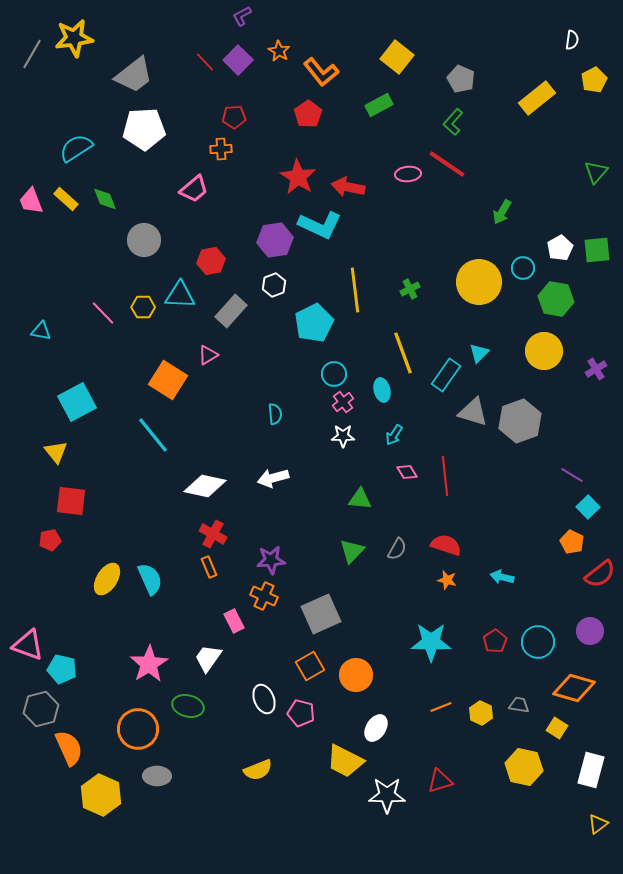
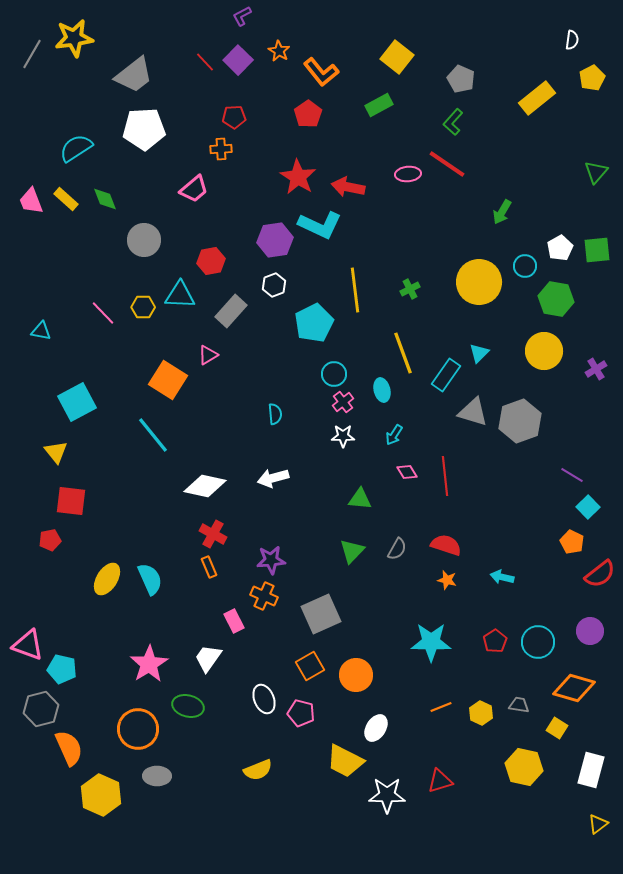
yellow pentagon at (594, 80): moved 2 px left, 2 px up
cyan circle at (523, 268): moved 2 px right, 2 px up
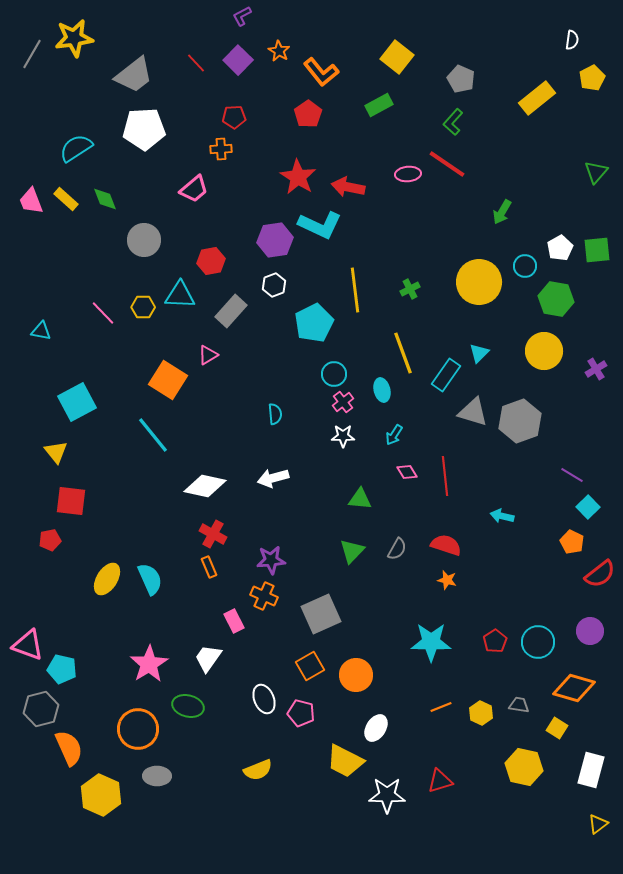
red line at (205, 62): moved 9 px left, 1 px down
cyan arrow at (502, 577): moved 61 px up
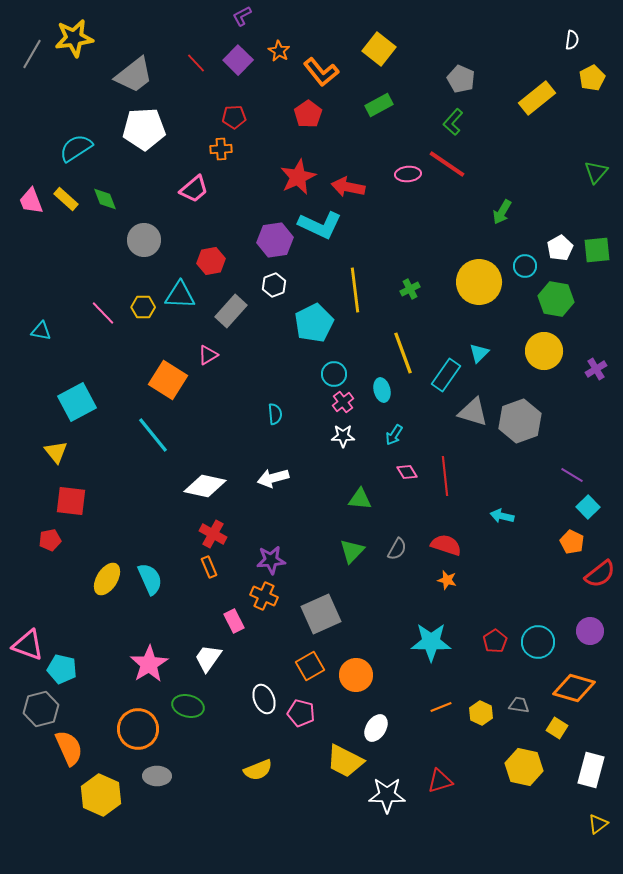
yellow square at (397, 57): moved 18 px left, 8 px up
red star at (298, 177): rotated 15 degrees clockwise
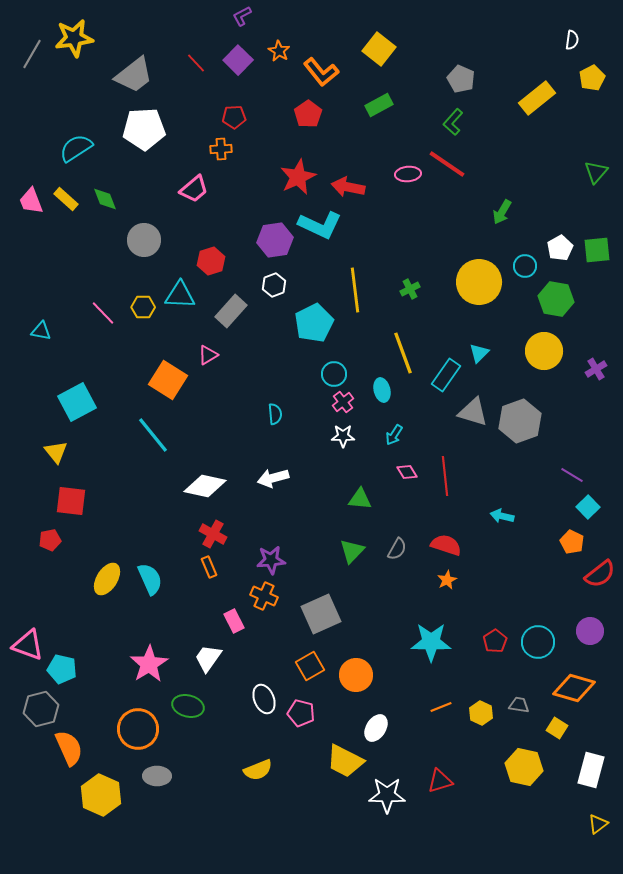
red hexagon at (211, 261): rotated 8 degrees counterclockwise
orange star at (447, 580): rotated 30 degrees clockwise
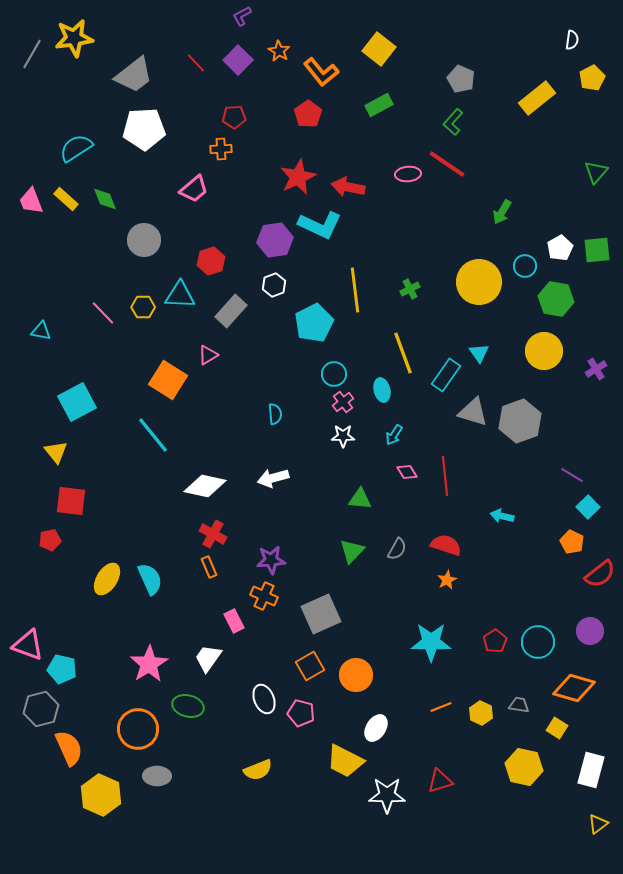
cyan triangle at (479, 353): rotated 20 degrees counterclockwise
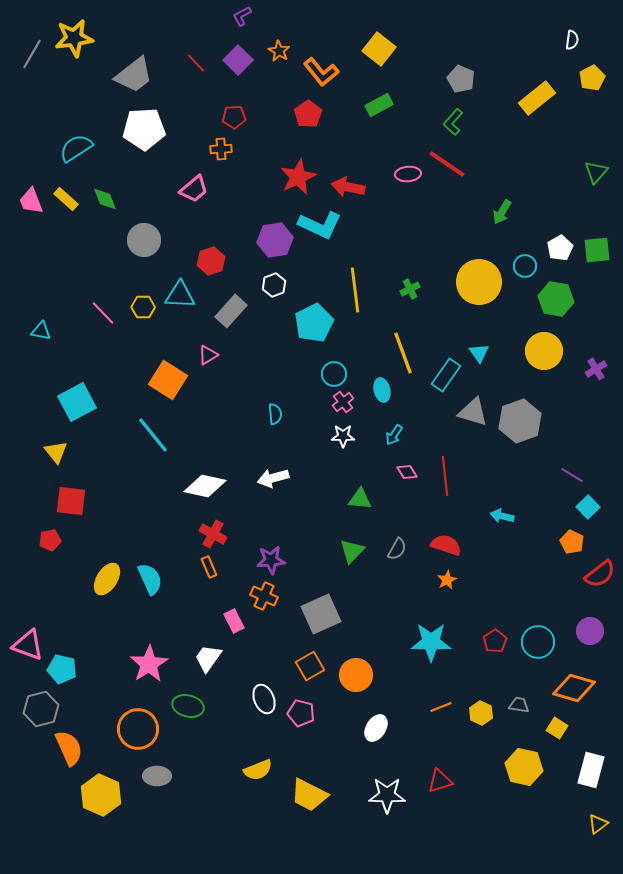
yellow trapezoid at (345, 761): moved 36 px left, 34 px down
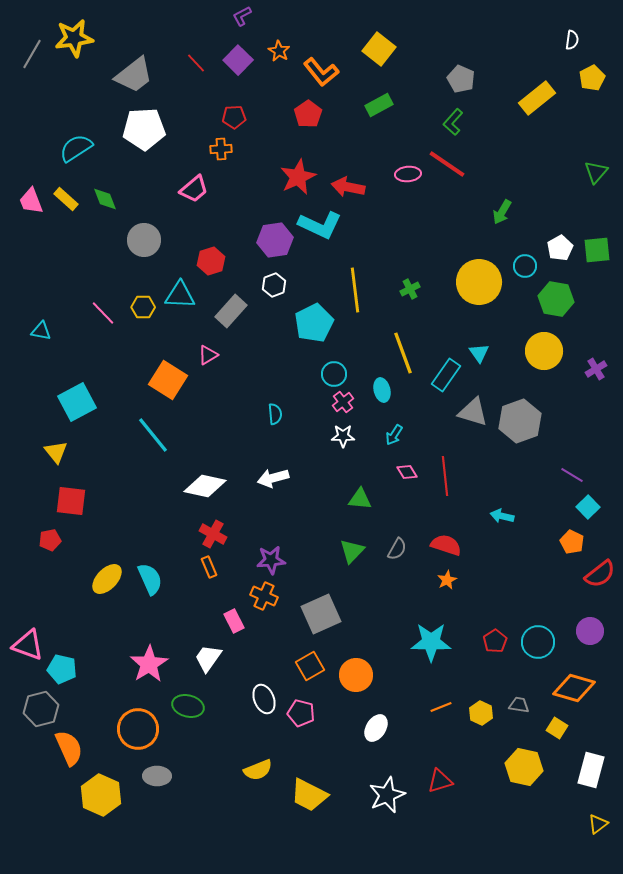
yellow ellipse at (107, 579): rotated 12 degrees clockwise
white star at (387, 795): rotated 24 degrees counterclockwise
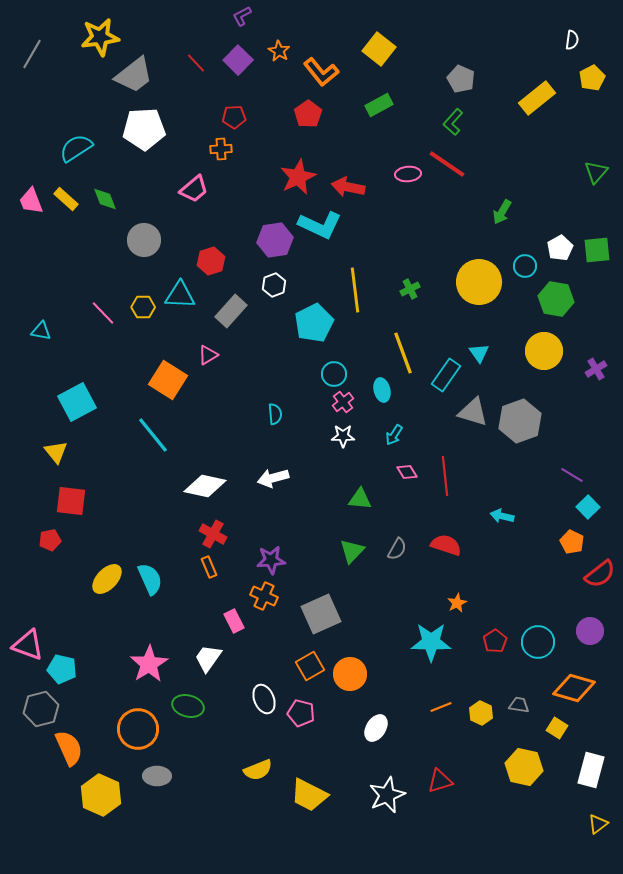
yellow star at (74, 38): moved 26 px right, 1 px up
orange star at (447, 580): moved 10 px right, 23 px down
orange circle at (356, 675): moved 6 px left, 1 px up
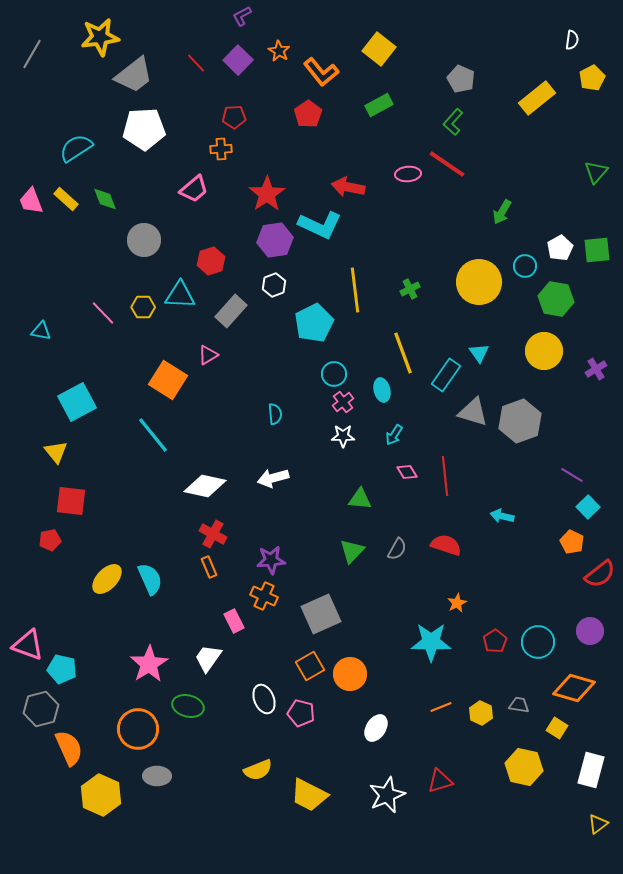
red star at (298, 177): moved 31 px left, 17 px down; rotated 9 degrees counterclockwise
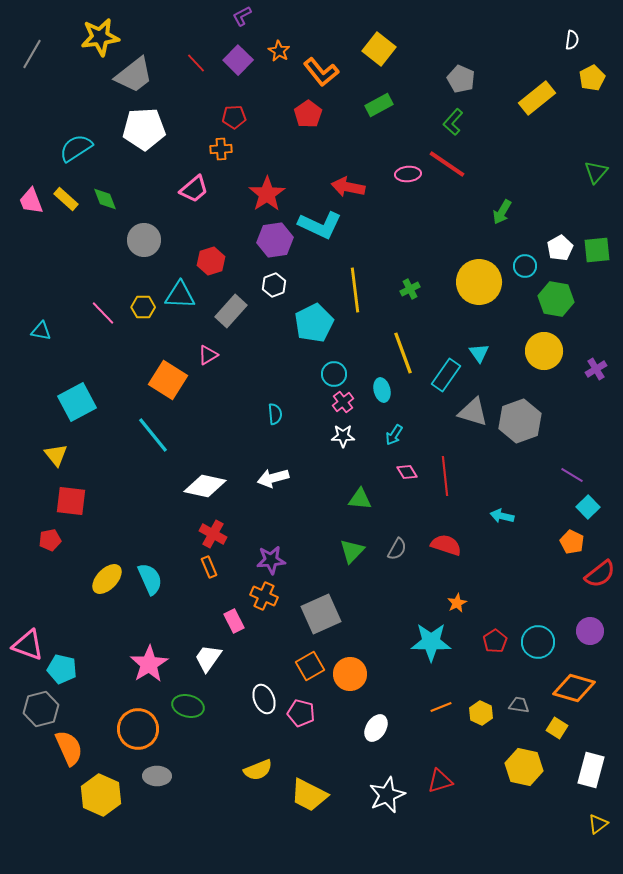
yellow triangle at (56, 452): moved 3 px down
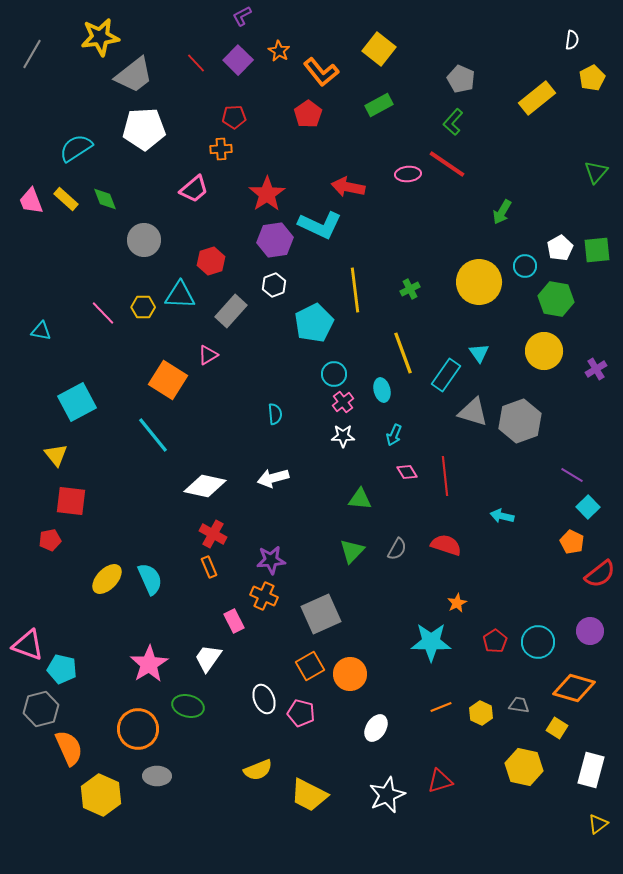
cyan arrow at (394, 435): rotated 10 degrees counterclockwise
